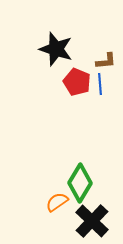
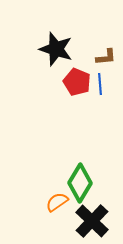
brown L-shape: moved 4 px up
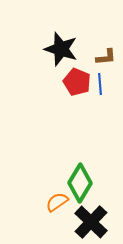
black star: moved 5 px right
black cross: moved 1 px left, 1 px down
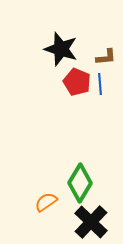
orange semicircle: moved 11 px left
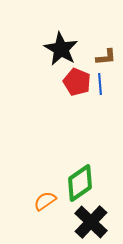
black star: rotated 12 degrees clockwise
green diamond: rotated 24 degrees clockwise
orange semicircle: moved 1 px left, 1 px up
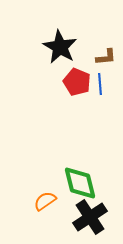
black star: moved 1 px left, 2 px up
green diamond: rotated 69 degrees counterclockwise
black cross: moved 1 px left, 5 px up; rotated 12 degrees clockwise
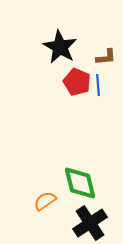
blue line: moved 2 px left, 1 px down
black cross: moved 6 px down
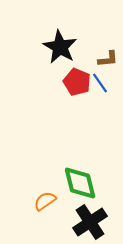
brown L-shape: moved 2 px right, 2 px down
blue line: moved 2 px right, 2 px up; rotated 30 degrees counterclockwise
black cross: moved 1 px up
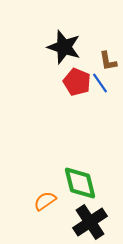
black star: moved 4 px right; rotated 12 degrees counterclockwise
brown L-shape: moved 2 px down; rotated 85 degrees clockwise
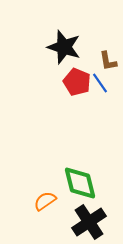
black cross: moved 1 px left
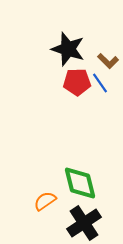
black star: moved 4 px right, 2 px down
brown L-shape: rotated 35 degrees counterclockwise
red pentagon: rotated 24 degrees counterclockwise
black cross: moved 5 px left, 1 px down
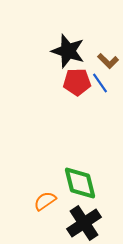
black star: moved 2 px down
